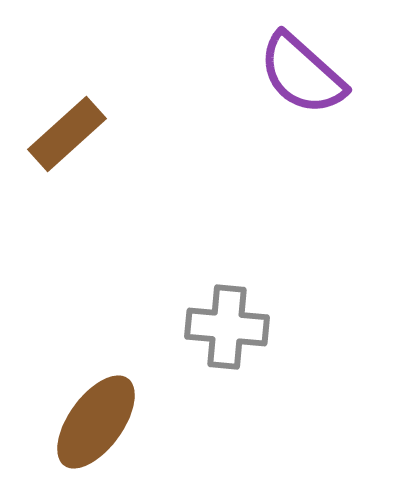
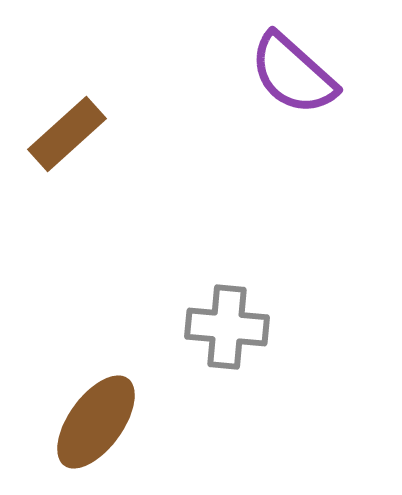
purple semicircle: moved 9 px left
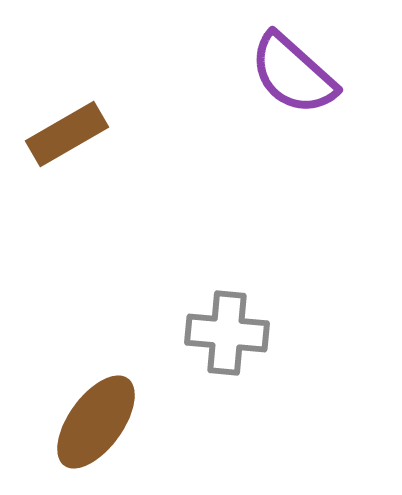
brown rectangle: rotated 12 degrees clockwise
gray cross: moved 6 px down
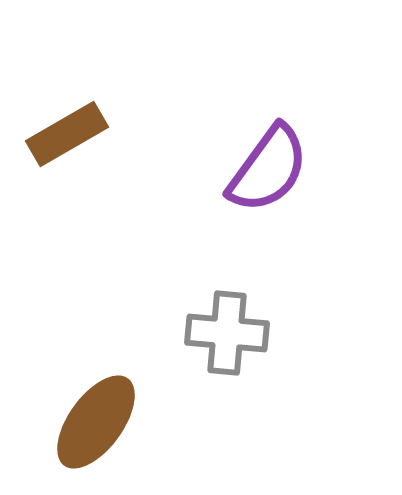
purple semicircle: moved 25 px left, 95 px down; rotated 96 degrees counterclockwise
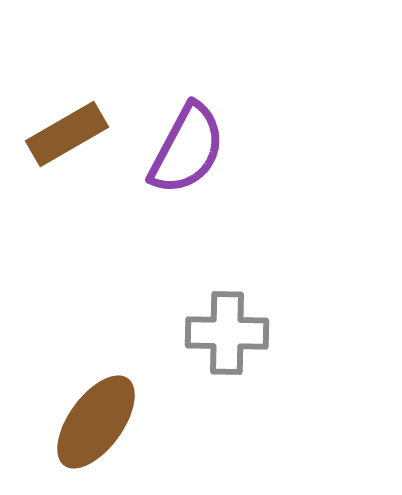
purple semicircle: moved 81 px left, 20 px up; rotated 8 degrees counterclockwise
gray cross: rotated 4 degrees counterclockwise
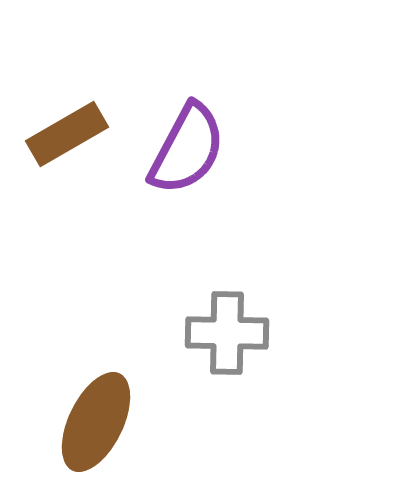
brown ellipse: rotated 10 degrees counterclockwise
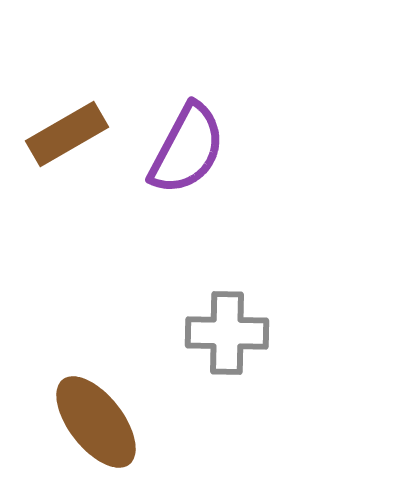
brown ellipse: rotated 64 degrees counterclockwise
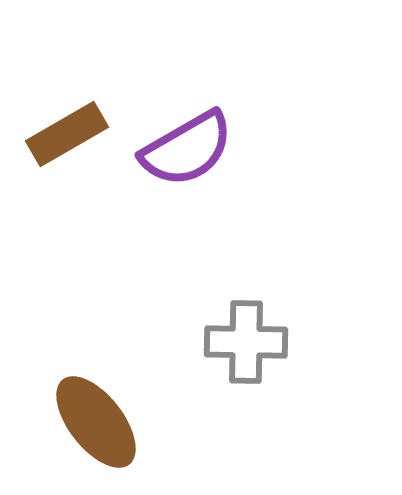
purple semicircle: rotated 32 degrees clockwise
gray cross: moved 19 px right, 9 px down
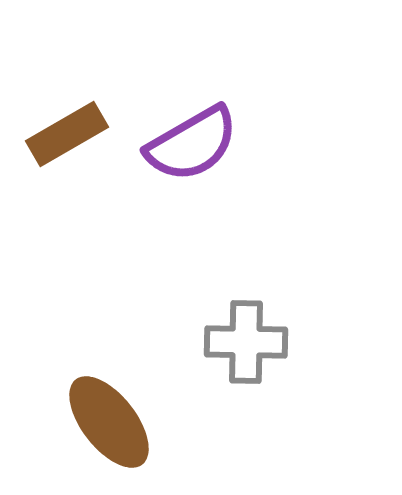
purple semicircle: moved 5 px right, 5 px up
brown ellipse: moved 13 px right
